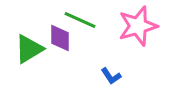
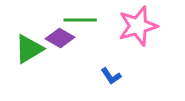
green line: rotated 24 degrees counterclockwise
purple diamond: rotated 60 degrees counterclockwise
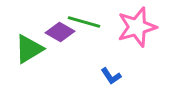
green line: moved 4 px right, 2 px down; rotated 16 degrees clockwise
pink star: moved 1 px left, 1 px down
purple diamond: moved 6 px up
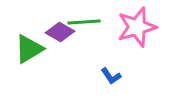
green line: rotated 20 degrees counterclockwise
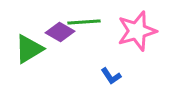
pink star: moved 4 px down
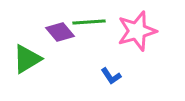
green line: moved 5 px right
purple diamond: rotated 20 degrees clockwise
green triangle: moved 2 px left, 10 px down
